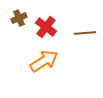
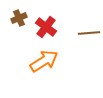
brown line: moved 4 px right
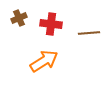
red cross: moved 5 px right, 3 px up; rotated 30 degrees counterclockwise
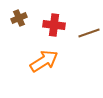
red cross: moved 3 px right, 1 px down
brown line: rotated 15 degrees counterclockwise
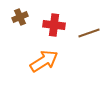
brown cross: moved 1 px right, 1 px up
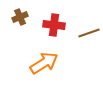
orange arrow: moved 2 px down
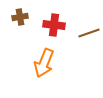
brown cross: rotated 14 degrees clockwise
orange arrow: rotated 144 degrees clockwise
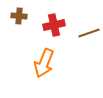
brown cross: moved 1 px left, 1 px up; rotated 14 degrees clockwise
red cross: rotated 20 degrees counterclockwise
